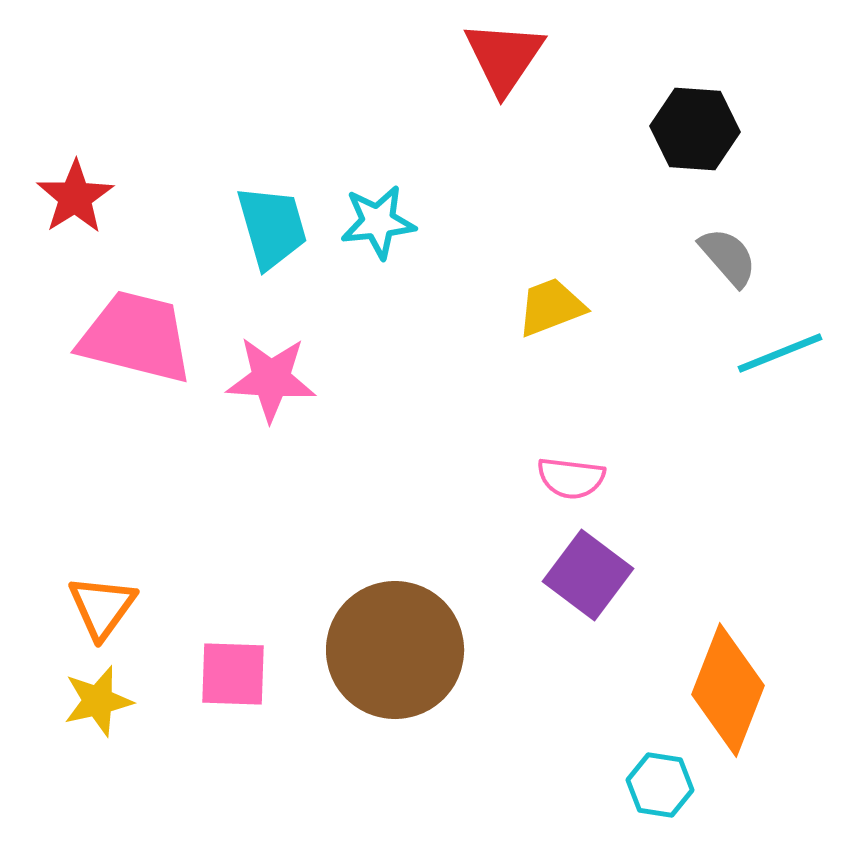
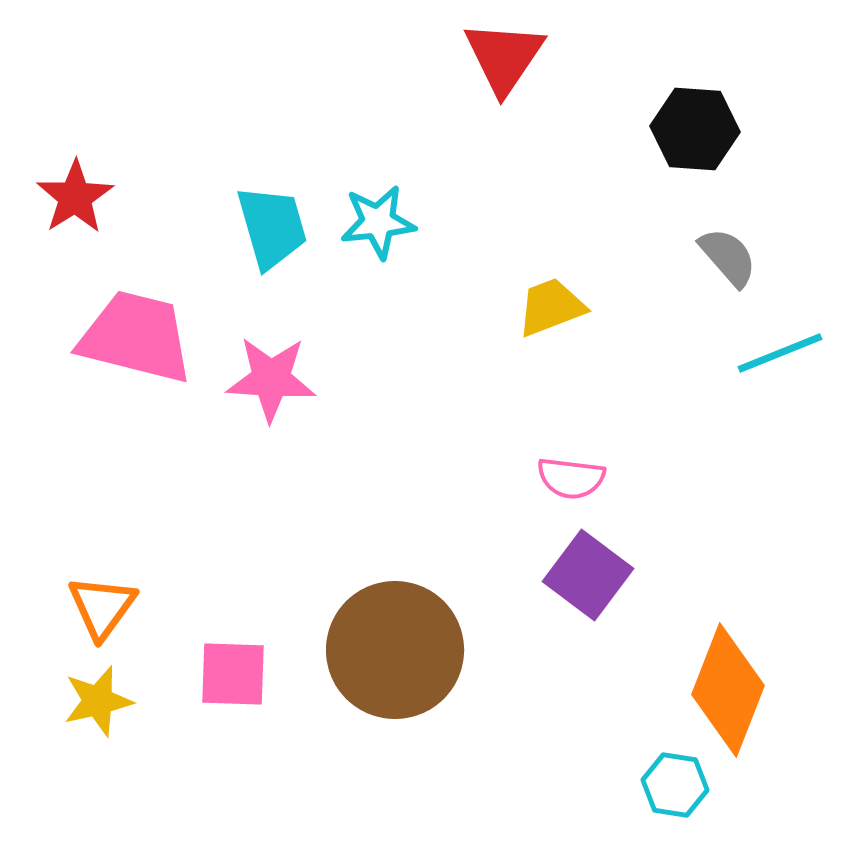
cyan hexagon: moved 15 px right
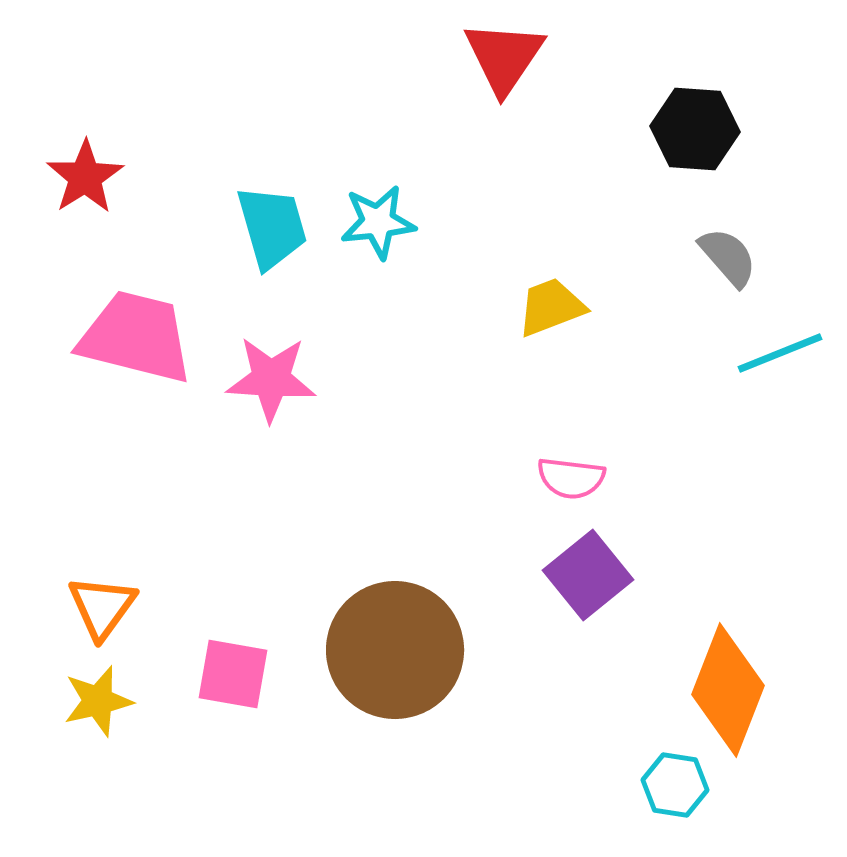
red star: moved 10 px right, 20 px up
purple square: rotated 14 degrees clockwise
pink square: rotated 8 degrees clockwise
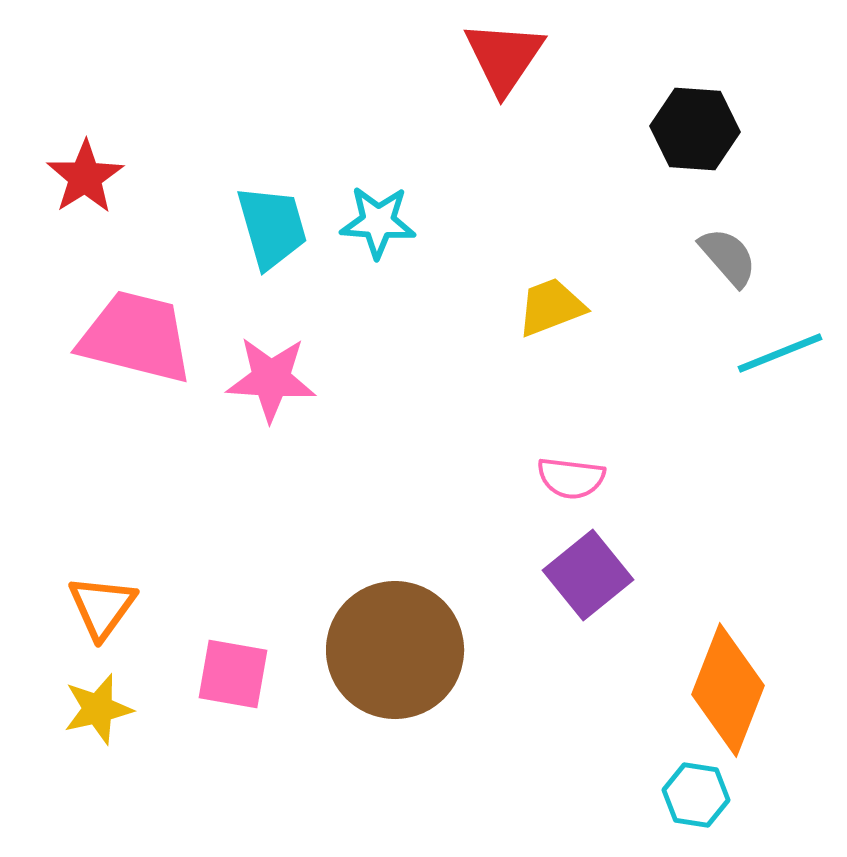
cyan star: rotated 10 degrees clockwise
yellow star: moved 8 px down
cyan hexagon: moved 21 px right, 10 px down
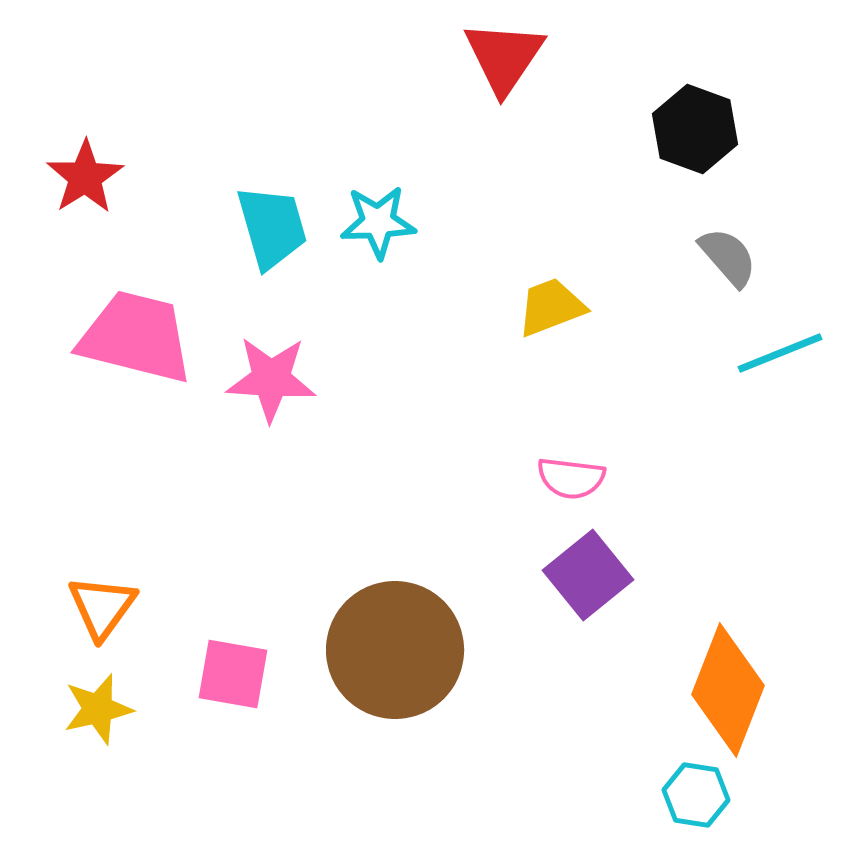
black hexagon: rotated 16 degrees clockwise
cyan star: rotated 6 degrees counterclockwise
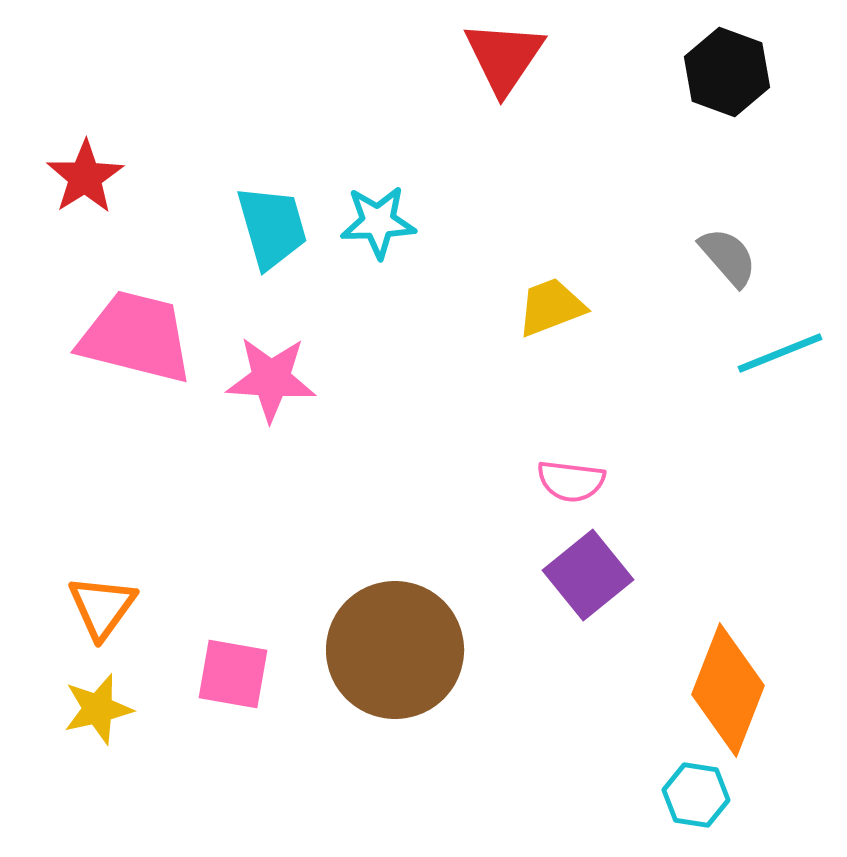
black hexagon: moved 32 px right, 57 px up
pink semicircle: moved 3 px down
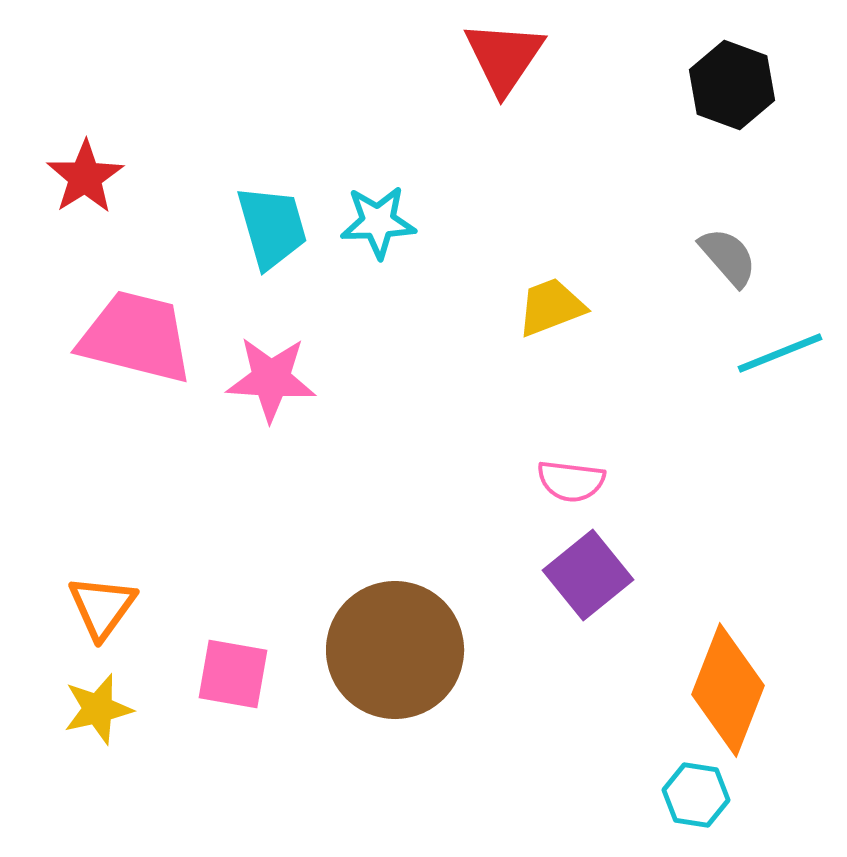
black hexagon: moved 5 px right, 13 px down
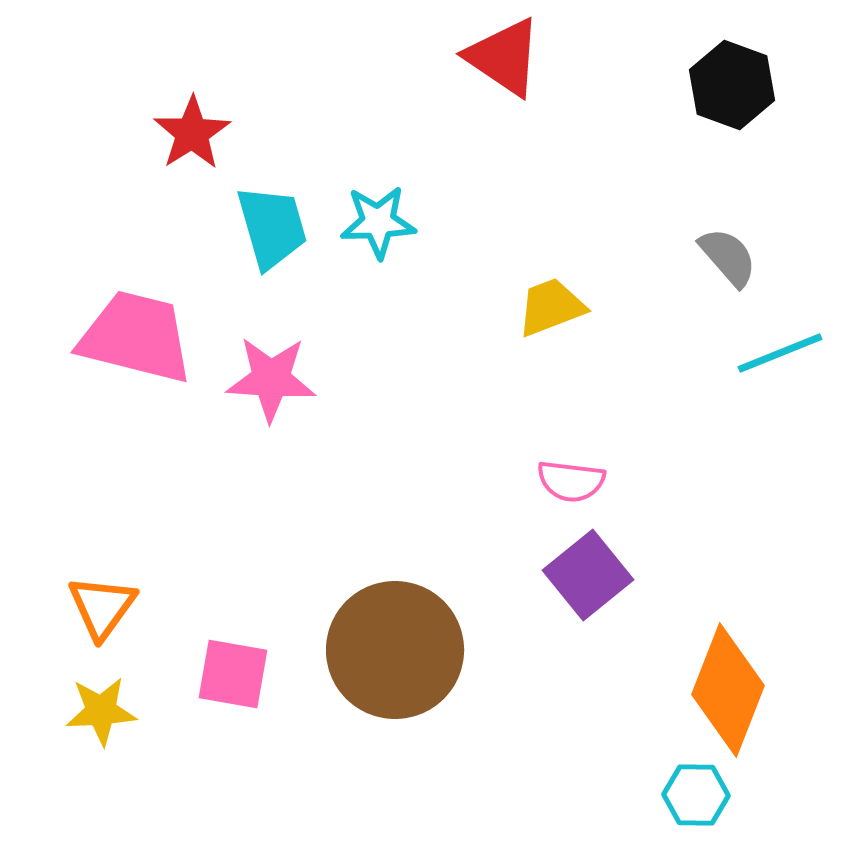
red triangle: rotated 30 degrees counterclockwise
red star: moved 107 px right, 44 px up
yellow star: moved 3 px right, 2 px down; rotated 10 degrees clockwise
cyan hexagon: rotated 8 degrees counterclockwise
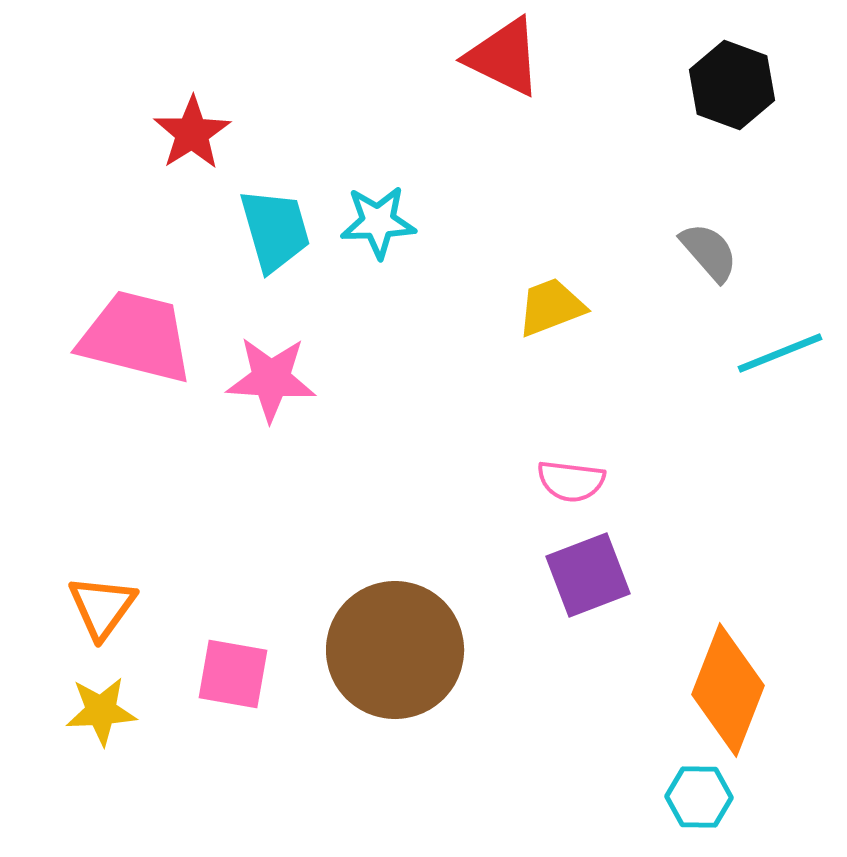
red triangle: rotated 8 degrees counterclockwise
cyan trapezoid: moved 3 px right, 3 px down
gray semicircle: moved 19 px left, 5 px up
purple square: rotated 18 degrees clockwise
cyan hexagon: moved 3 px right, 2 px down
